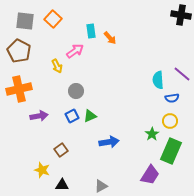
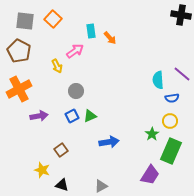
orange cross: rotated 15 degrees counterclockwise
black triangle: rotated 16 degrees clockwise
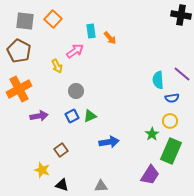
gray triangle: rotated 24 degrees clockwise
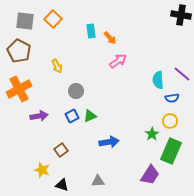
pink arrow: moved 43 px right, 10 px down
gray triangle: moved 3 px left, 5 px up
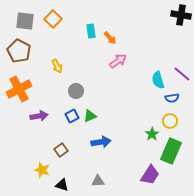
cyan semicircle: rotated 12 degrees counterclockwise
blue arrow: moved 8 px left
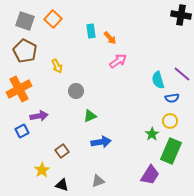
gray square: rotated 12 degrees clockwise
brown pentagon: moved 6 px right
blue square: moved 50 px left, 15 px down
brown square: moved 1 px right, 1 px down
yellow star: rotated 21 degrees clockwise
gray triangle: rotated 16 degrees counterclockwise
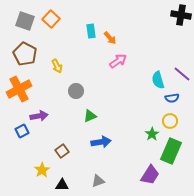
orange square: moved 2 px left
brown pentagon: moved 3 px down
black triangle: rotated 16 degrees counterclockwise
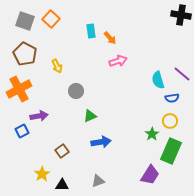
pink arrow: rotated 18 degrees clockwise
yellow star: moved 4 px down
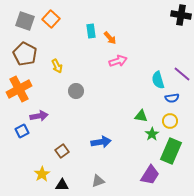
green triangle: moved 51 px right; rotated 32 degrees clockwise
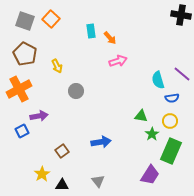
gray triangle: rotated 48 degrees counterclockwise
